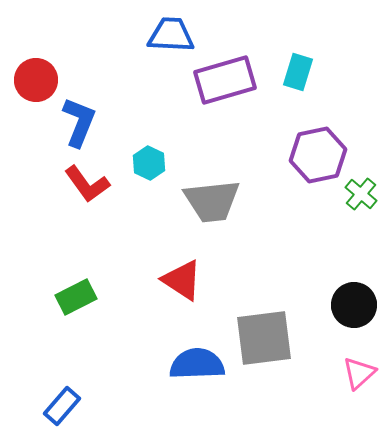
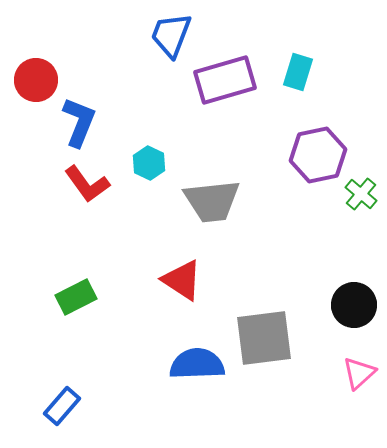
blue trapezoid: rotated 72 degrees counterclockwise
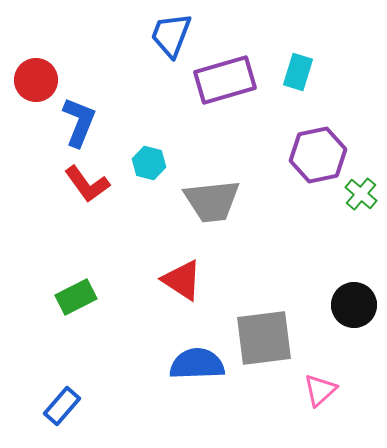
cyan hexagon: rotated 12 degrees counterclockwise
pink triangle: moved 39 px left, 17 px down
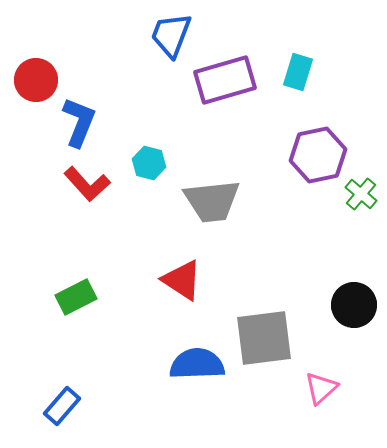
red L-shape: rotated 6 degrees counterclockwise
pink triangle: moved 1 px right, 2 px up
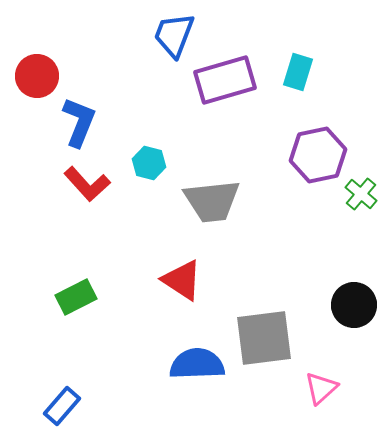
blue trapezoid: moved 3 px right
red circle: moved 1 px right, 4 px up
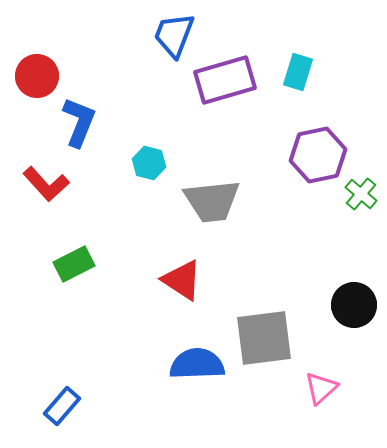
red L-shape: moved 41 px left
green rectangle: moved 2 px left, 33 px up
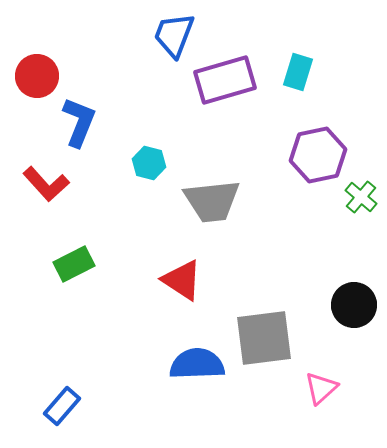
green cross: moved 3 px down
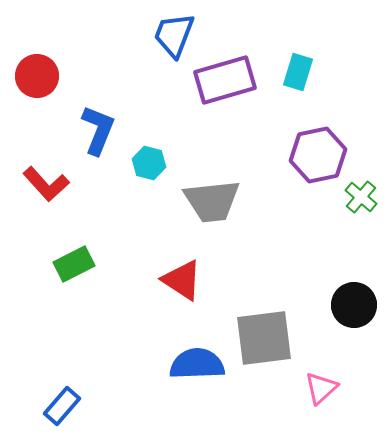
blue L-shape: moved 19 px right, 8 px down
